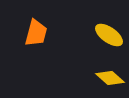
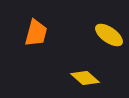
yellow diamond: moved 25 px left
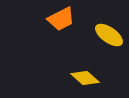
orange trapezoid: moved 25 px right, 14 px up; rotated 48 degrees clockwise
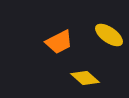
orange trapezoid: moved 2 px left, 23 px down
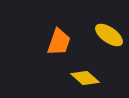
orange trapezoid: rotated 44 degrees counterclockwise
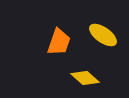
yellow ellipse: moved 6 px left
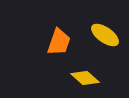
yellow ellipse: moved 2 px right
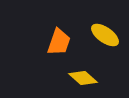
yellow diamond: moved 2 px left
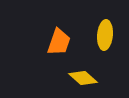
yellow ellipse: rotated 60 degrees clockwise
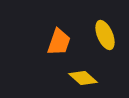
yellow ellipse: rotated 28 degrees counterclockwise
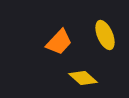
orange trapezoid: rotated 24 degrees clockwise
